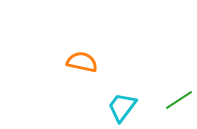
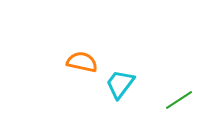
cyan trapezoid: moved 2 px left, 23 px up
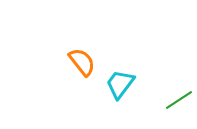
orange semicircle: rotated 40 degrees clockwise
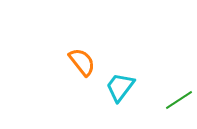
cyan trapezoid: moved 3 px down
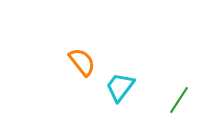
green line: rotated 24 degrees counterclockwise
